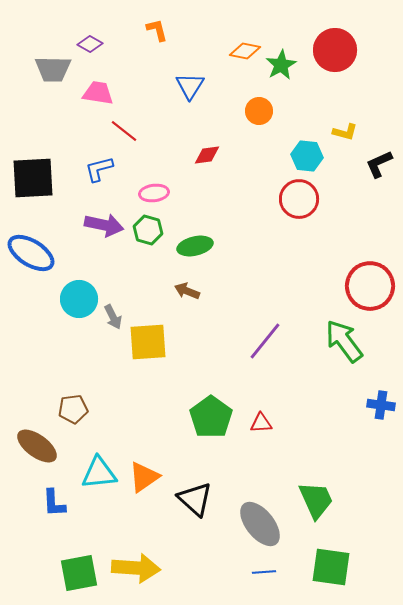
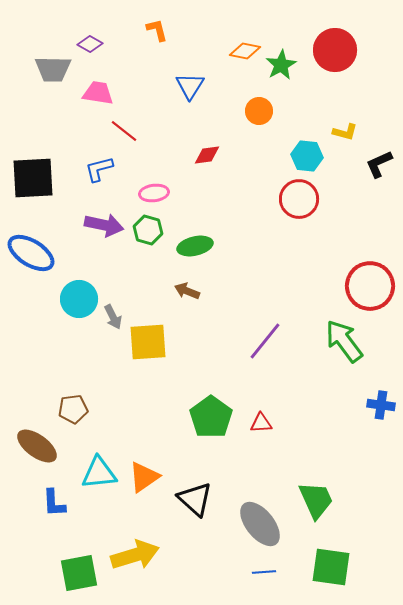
yellow arrow at (136, 568): moved 1 px left, 13 px up; rotated 21 degrees counterclockwise
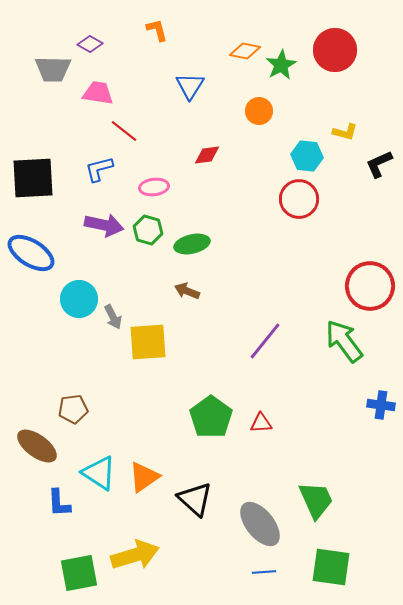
pink ellipse at (154, 193): moved 6 px up
green ellipse at (195, 246): moved 3 px left, 2 px up
cyan triangle at (99, 473): rotated 39 degrees clockwise
blue L-shape at (54, 503): moved 5 px right
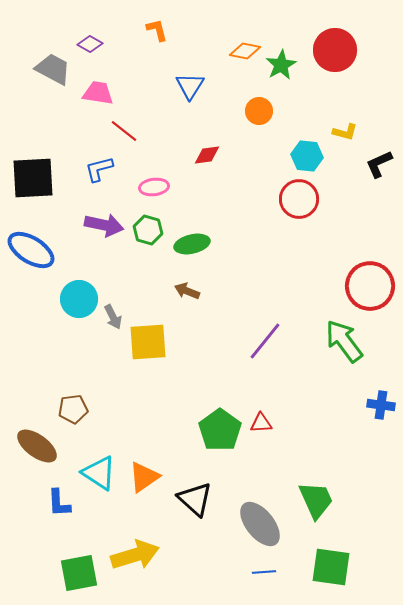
gray trapezoid at (53, 69): rotated 153 degrees counterclockwise
blue ellipse at (31, 253): moved 3 px up
green pentagon at (211, 417): moved 9 px right, 13 px down
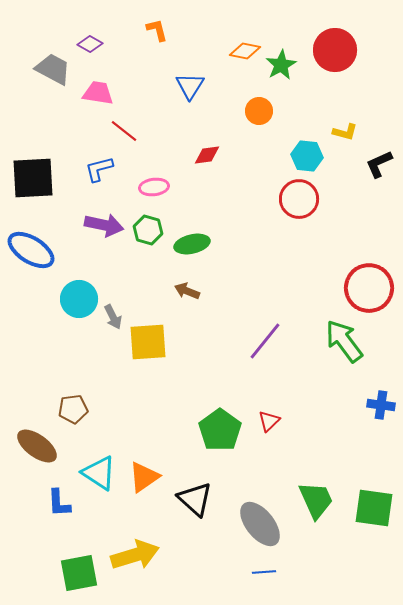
red circle at (370, 286): moved 1 px left, 2 px down
red triangle at (261, 423): moved 8 px right, 2 px up; rotated 40 degrees counterclockwise
green square at (331, 567): moved 43 px right, 59 px up
